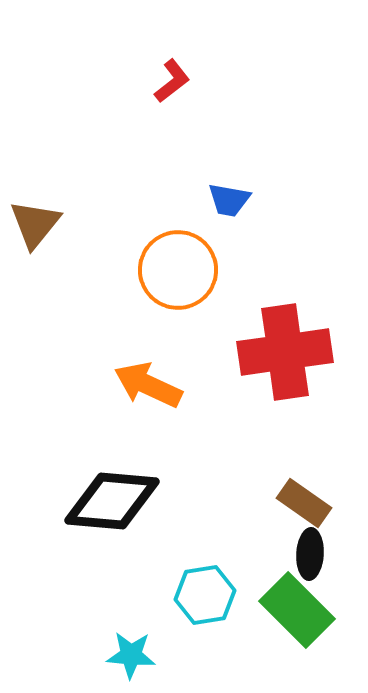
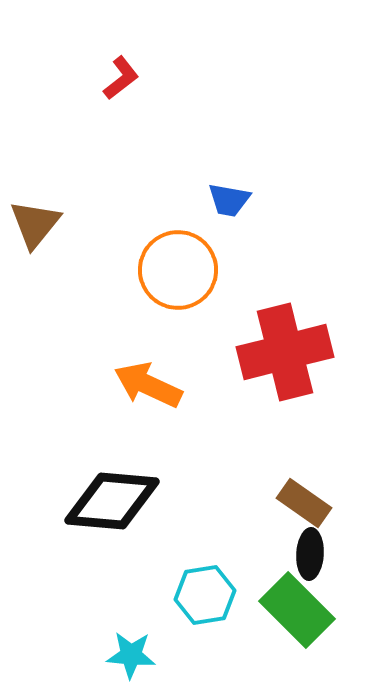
red L-shape: moved 51 px left, 3 px up
red cross: rotated 6 degrees counterclockwise
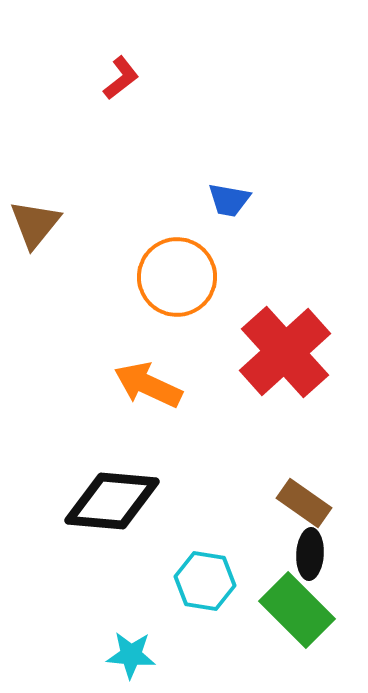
orange circle: moved 1 px left, 7 px down
red cross: rotated 28 degrees counterclockwise
cyan hexagon: moved 14 px up; rotated 18 degrees clockwise
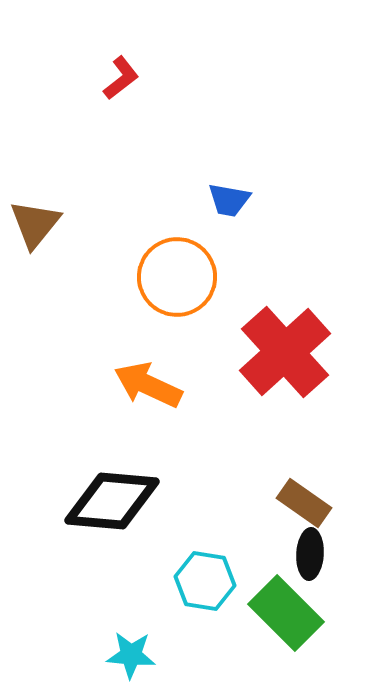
green rectangle: moved 11 px left, 3 px down
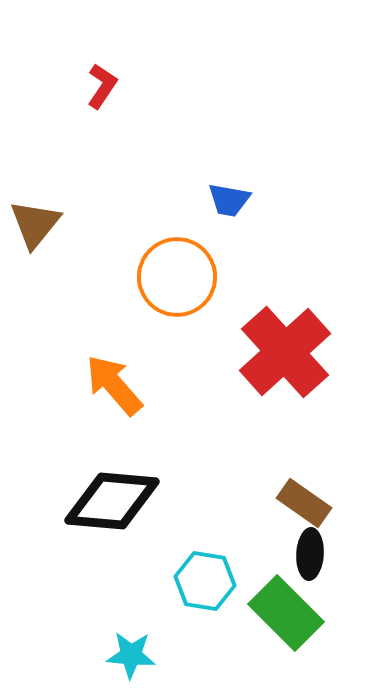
red L-shape: moved 19 px left, 8 px down; rotated 18 degrees counterclockwise
orange arrow: moved 34 px left; rotated 24 degrees clockwise
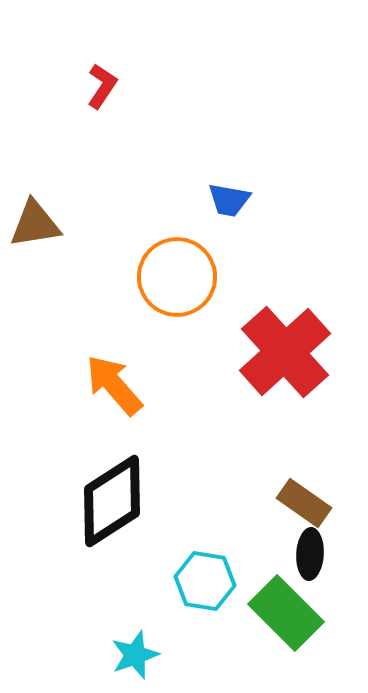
brown triangle: rotated 42 degrees clockwise
black diamond: rotated 38 degrees counterclockwise
cyan star: moved 4 px right; rotated 24 degrees counterclockwise
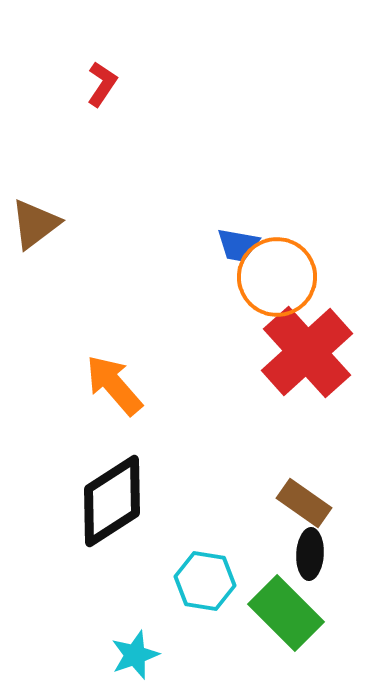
red L-shape: moved 2 px up
blue trapezoid: moved 9 px right, 45 px down
brown triangle: rotated 28 degrees counterclockwise
orange circle: moved 100 px right
red cross: moved 22 px right
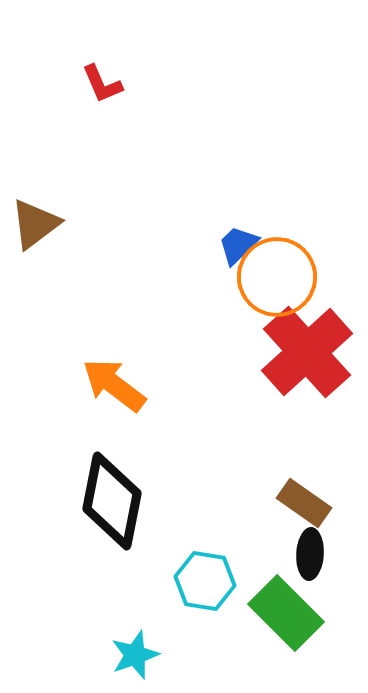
red L-shape: rotated 123 degrees clockwise
blue trapezoid: rotated 126 degrees clockwise
orange arrow: rotated 12 degrees counterclockwise
black diamond: rotated 46 degrees counterclockwise
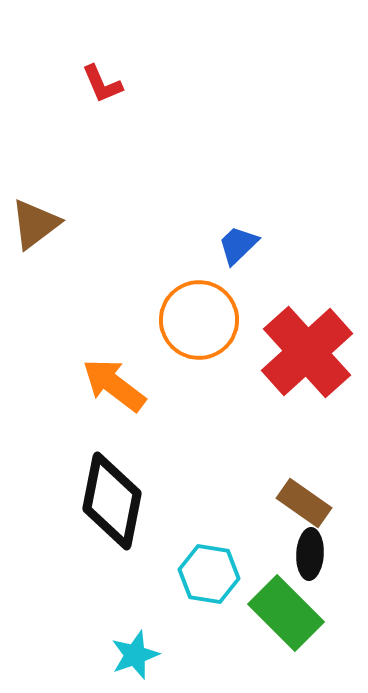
orange circle: moved 78 px left, 43 px down
cyan hexagon: moved 4 px right, 7 px up
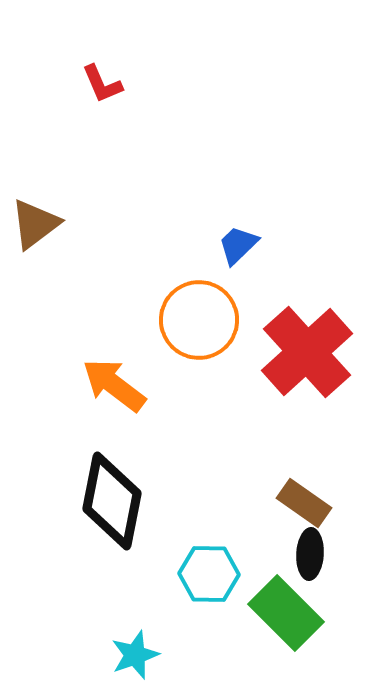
cyan hexagon: rotated 8 degrees counterclockwise
